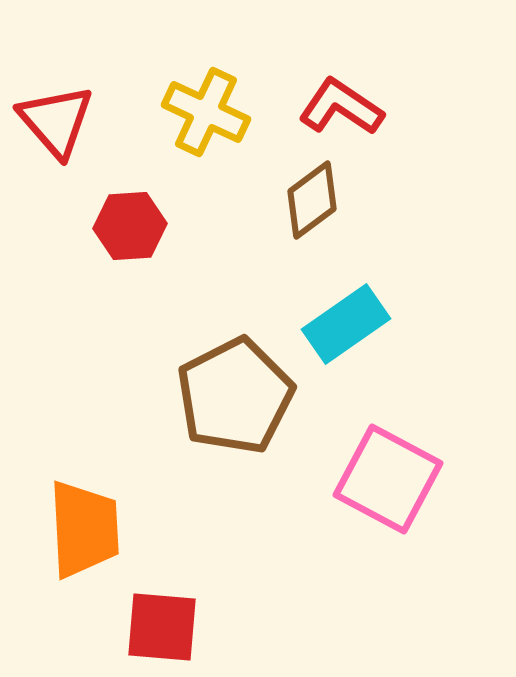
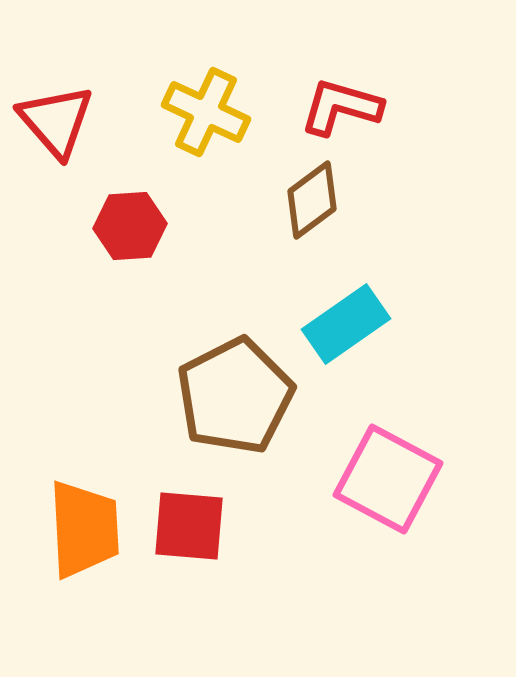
red L-shape: rotated 18 degrees counterclockwise
red square: moved 27 px right, 101 px up
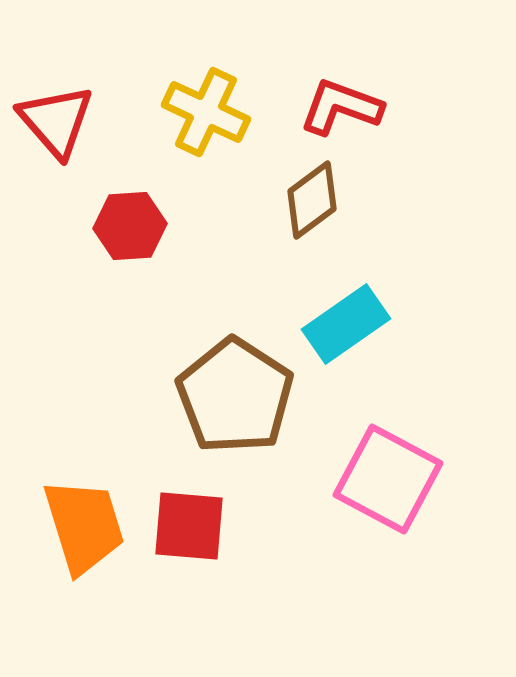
red L-shape: rotated 4 degrees clockwise
brown pentagon: rotated 12 degrees counterclockwise
orange trapezoid: moved 3 px up; rotated 14 degrees counterclockwise
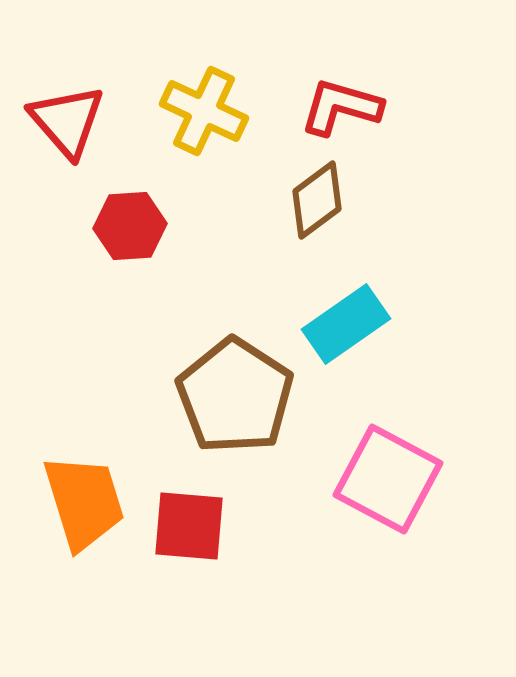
red L-shape: rotated 4 degrees counterclockwise
yellow cross: moved 2 px left, 1 px up
red triangle: moved 11 px right
brown diamond: moved 5 px right
orange trapezoid: moved 24 px up
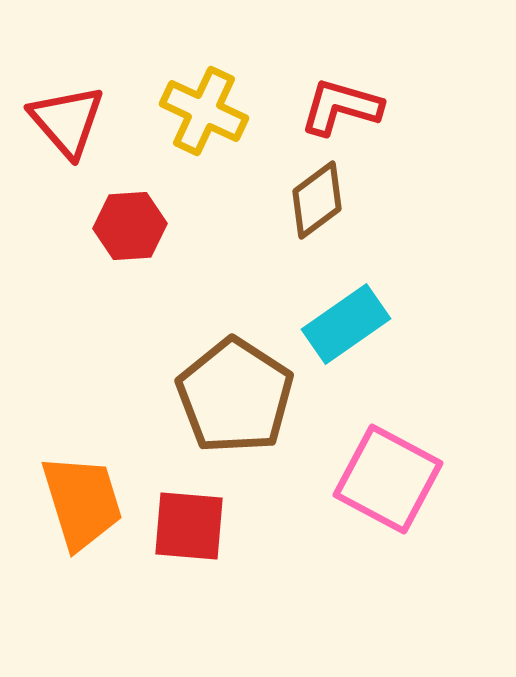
orange trapezoid: moved 2 px left
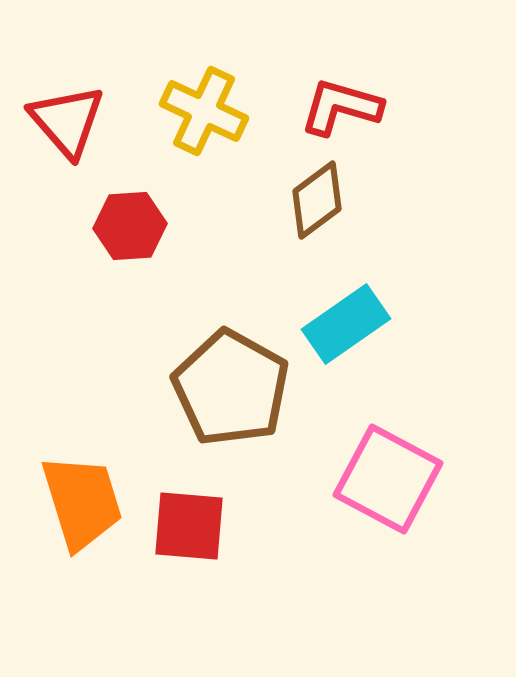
brown pentagon: moved 4 px left, 8 px up; rotated 4 degrees counterclockwise
